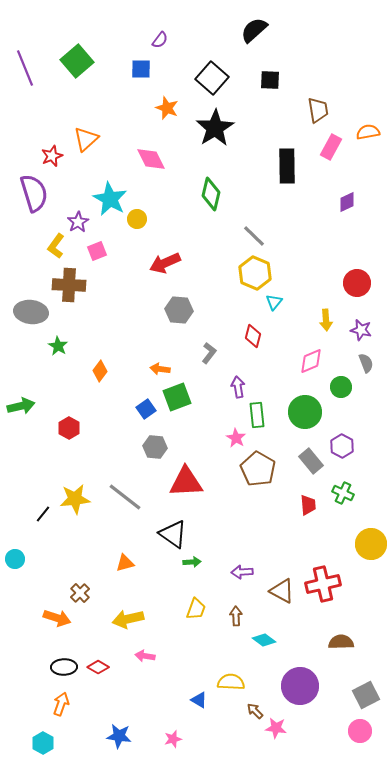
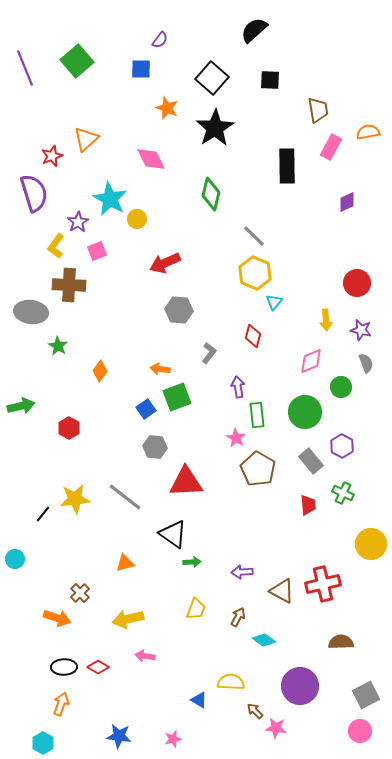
brown arrow at (236, 616): moved 2 px right, 1 px down; rotated 30 degrees clockwise
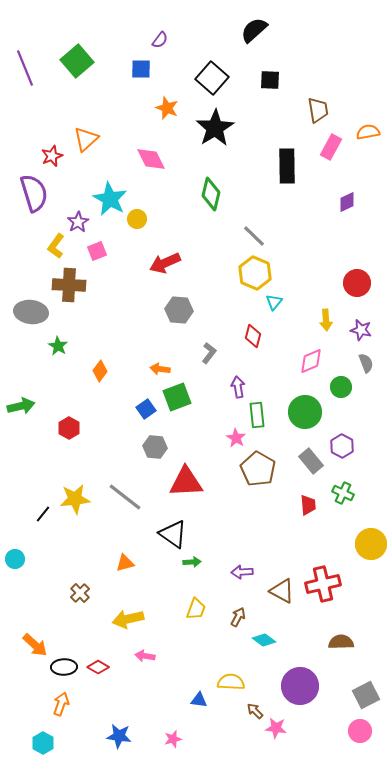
orange arrow at (57, 618): moved 22 px left, 27 px down; rotated 24 degrees clockwise
blue triangle at (199, 700): rotated 24 degrees counterclockwise
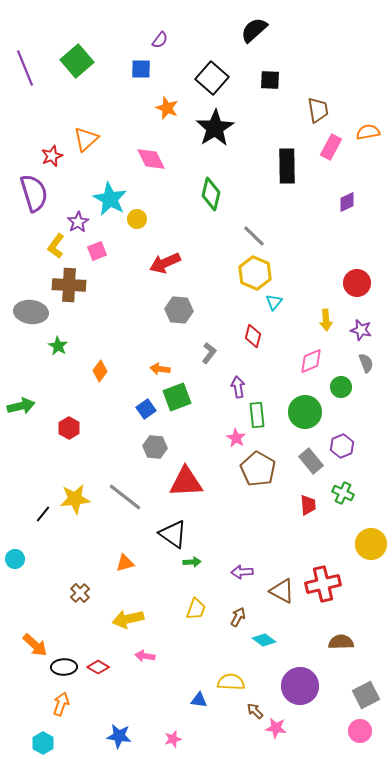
purple hexagon at (342, 446): rotated 10 degrees clockwise
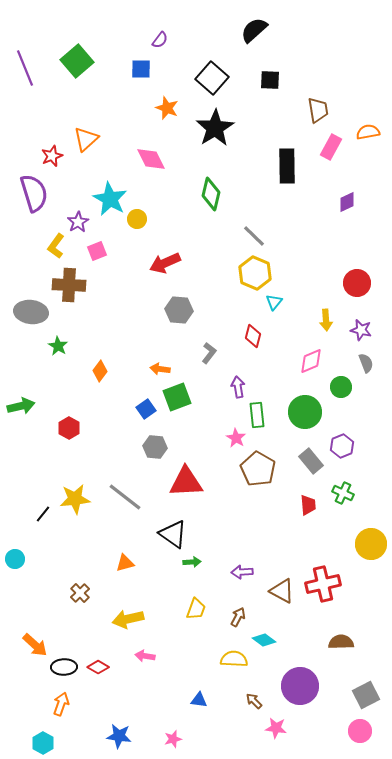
yellow semicircle at (231, 682): moved 3 px right, 23 px up
brown arrow at (255, 711): moved 1 px left, 10 px up
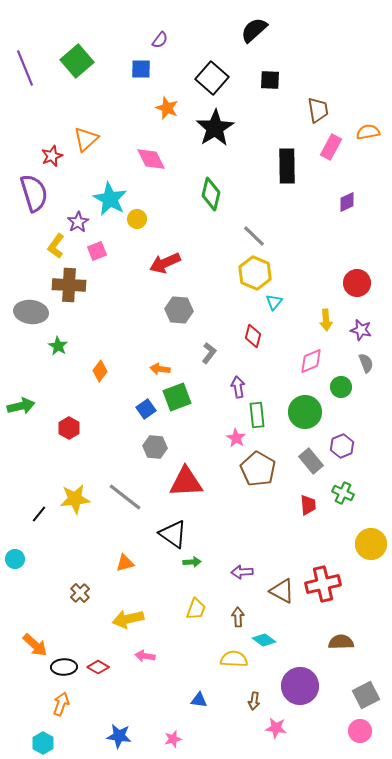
black line at (43, 514): moved 4 px left
brown arrow at (238, 617): rotated 30 degrees counterclockwise
brown arrow at (254, 701): rotated 126 degrees counterclockwise
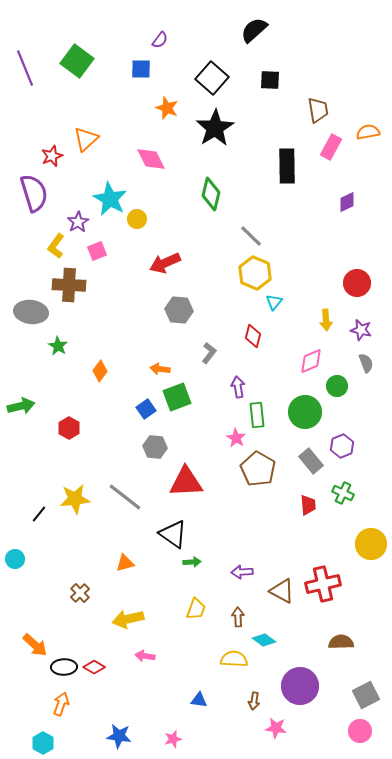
green square at (77, 61): rotated 12 degrees counterclockwise
gray line at (254, 236): moved 3 px left
green circle at (341, 387): moved 4 px left, 1 px up
red diamond at (98, 667): moved 4 px left
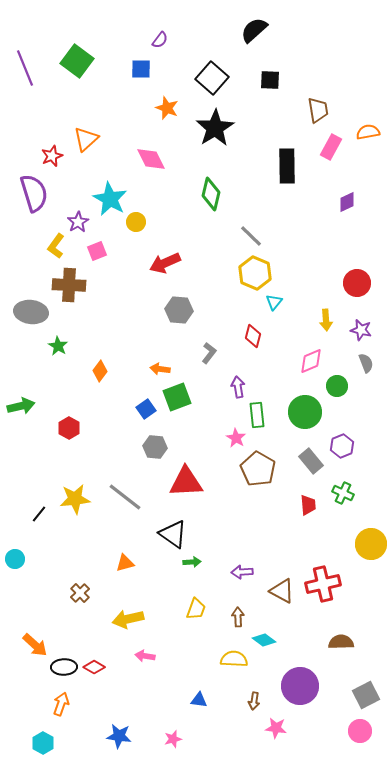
yellow circle at (137, 219): moved 1 px left, 3 px down
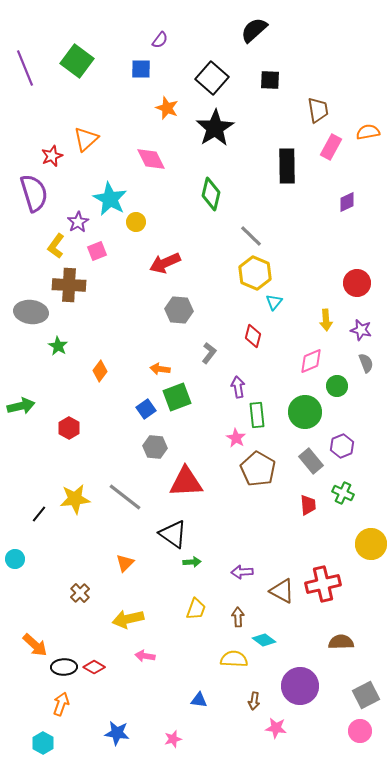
orange triangle at (125, 563): rotated 30 degrees counterclockwise
blue star at (119, 736): moved 2 px left, 3 px up
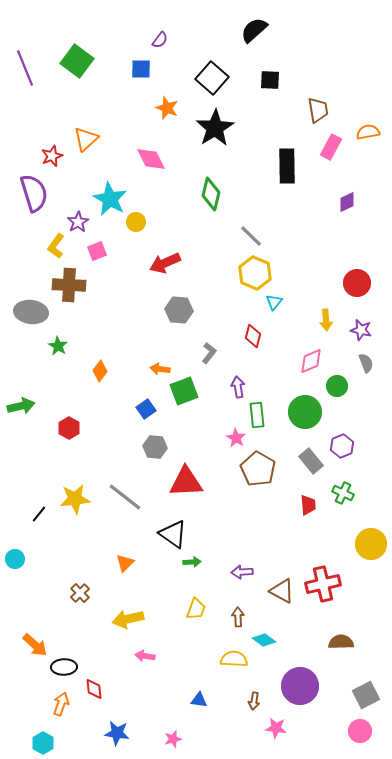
green square at (177, 397): moved 7 px right, 6 px up
red diamond at (94, 667): moved 22 px down; rotated 55 degrees clockwise
